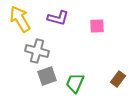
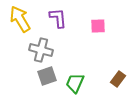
purple L-shape: rotated 110 degrees counterclockwise
pink square: moved 1 px right
gray cross: moved 4 px right, 1 px up
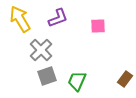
purple L-shape: rotated 75 degrees clockwise
gray cross: rotated 30 degrees clockwise
brown rectangle: moved 7 px right
green trapezoid: moved 2 px right, 2 px up
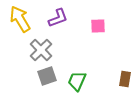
brown rectangle: rotated 28 degrees counterclockwise
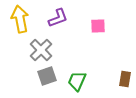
yellow arrow: rotated 20 degrees clockwise
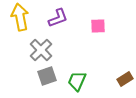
yellow arrow: moved 2 px up
brown rectangle: rotated 49 degrees clockwise
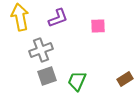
gray cross: rotated 25 degrees clockwise
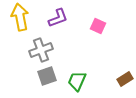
pink square: rotated 28 degrees clockwise
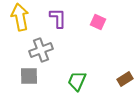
purple L-shape: rotated 70 degrees counterclockwise
pink square: moved 4 px up
gray square: moved 18 px left; rotated 18 degrees clockwise
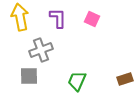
pink square: moved 6 px left, 3 px up
brown rectangle: rotated 14 degrees clockwise
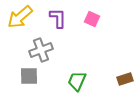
yellow arrow: rotated 120 degrees counterclockwise
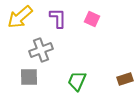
gray square: moved 1 px down
